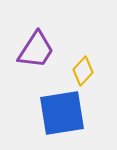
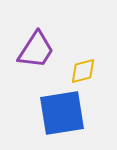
yellow diamond: rotated 32 degrees clockwise
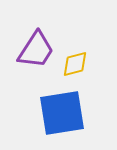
yellow diamond: moved 8 px left, 7 px up
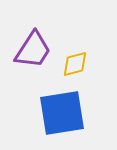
purple trapezoid: moved 3 px left
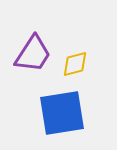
purple trapezoid: moved 4 px down
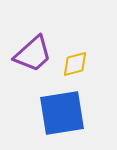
purple trapezoid: rotated 15 degrees clockwise
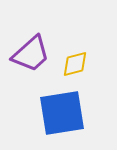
purple trapezoid: moved 2 px left
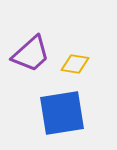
yellow diamond: rotated 24 degrees clockwise
